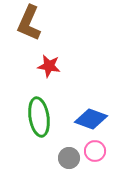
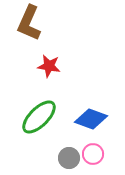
green ellipse: rotated 54 degrees clockwise
pink circle: moved 2 px left, 3 px down
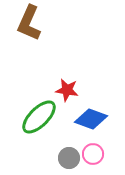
red star: moved 18 px right, 24 px down
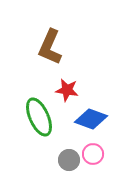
brown L-shape: moved 21 px right, 24 px down
green ellipse: rotated 69 degrees counterclockwise
gray circle: moved 2 px down
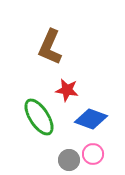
green ellipse: rotated 9 degrees counterclockwise
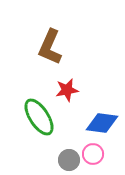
red star: rotated 20 degrees counterclockwise
blue diamond: moved 11 px right, 4 px down; rotated 12 degrees counterclockwise
